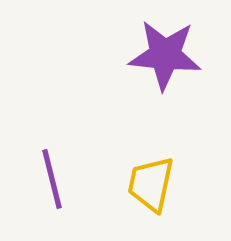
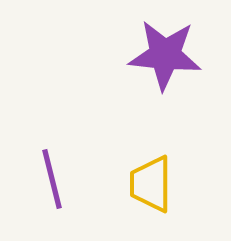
yellow trapezoid: rotated 12 degrees counterclockwise
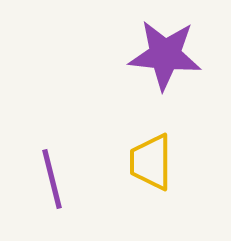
yellow trapezoid: moved 22 px up
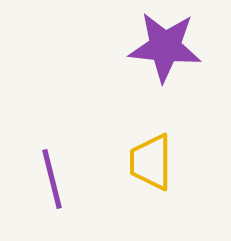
purple star: moved 8 px up
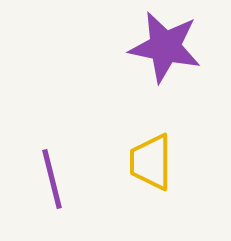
purple star: rotated 6 degrees clockwise
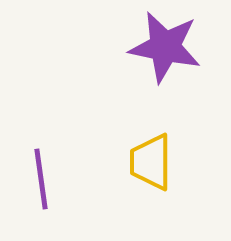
purple line: moved 11 px left; rotated 6 degrees clockwise
